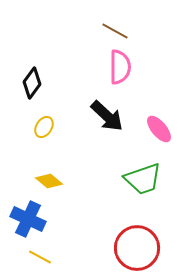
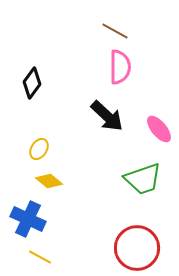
yellow ellipse: moved 5 px left, 22 px down
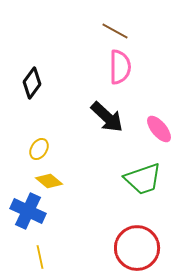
black arrow: moved 1 px down
blue cross: moved 8 px up
yellow line: rotated 50 degrees clockwise
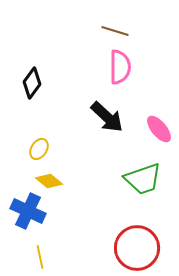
brown line: rotated 12 degrees counterclockwise
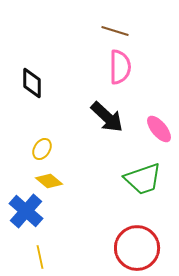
black diamond: rotated 36 degrees counterclockwise
yellow ellipse: moved 3 px right
blue cross: moved 2 px left; rotated 16 degrees clockwise
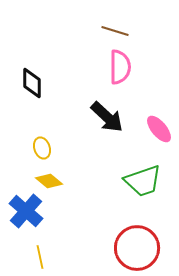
yellow ellipse: moved 1 px up; rotated 50 degrees counterclockwise
green trapezoid: moved 2 px down
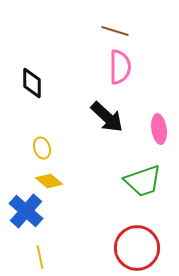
pink ellipse: rotated 32 degrees clockwise
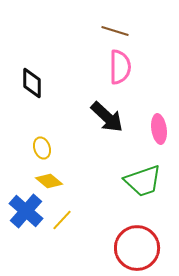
yellow line: moved 22 px right, 37 px up; rotated 55 degrees clockwise
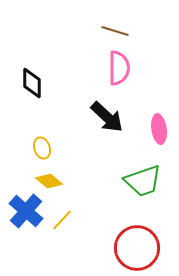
pink semicircle: moved 1 px left, 1 px down
